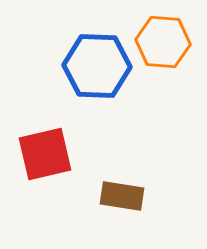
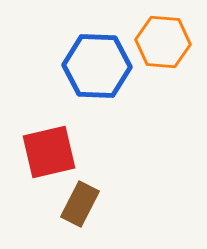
red square: moved 4 px right, 2 px up
brown rectangle: moved 42 px left, 8 px down; rotated 72 degrees counterclockwise
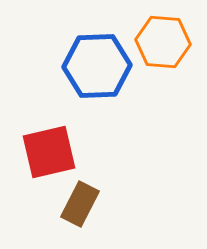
blue hexagon: rotated 4 degrees counterclockwise
